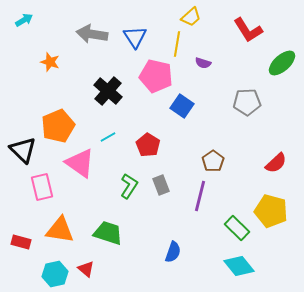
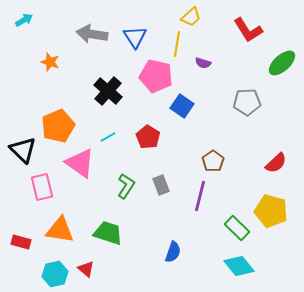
red pentagon: moved 8 px up
green L-shape: moved 3 px left
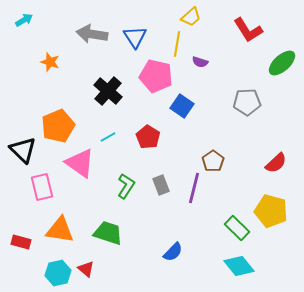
purple semicircle: moved 3 px left, 1 px up
purple line: moved 6 px left, 8 px up
blue semicircle: rotated 25 degrees clockwise
cyan hexagon: moved 3 px right, 1 px up
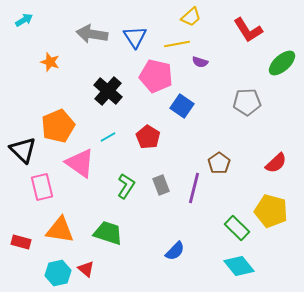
yellow line: rotated 70 degrees clockwise
brown pentagon: moved 6 px right, 2 px down
blue semicircle: moved 2 px right, 1 px up
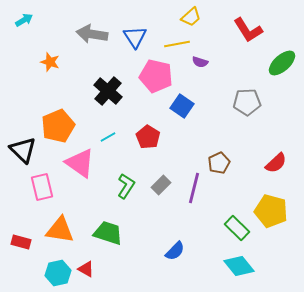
brown pentagon: rotated 10 degrees clockwise
gray rectangle: rotated 66 degrees clockwise
red triangle: rotated 12 degrees counterclockwise
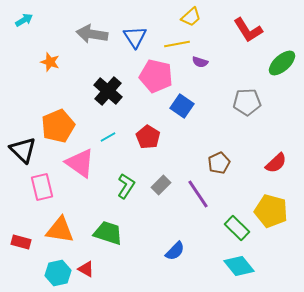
purple line: moved 4 px right, 6 px down; rotated 48 degrees counterclockwise
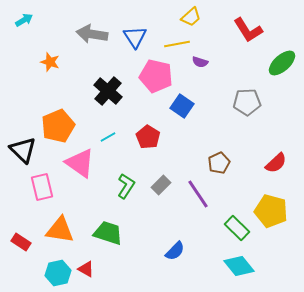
red rectangle: rotated 18 degrees clockwise
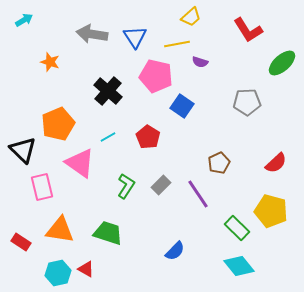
orange pentagon: moved 2 px up
